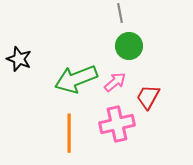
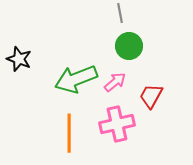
red trapezoid: moved 3 px right, 1 px up
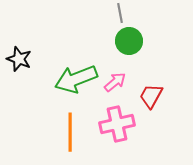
green circle: moved 5 px up
orange line: moved 1 px right, 1 px up
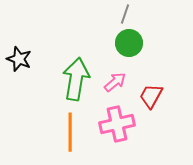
gray line: moved 5 px right, 1 px down; rotated 30 degrees clockwise
green circle: moved 2 px down
green arrow: rotated 120 degrees clockwise
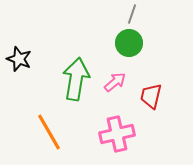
gray line: moved 7 px right
red trapezoid: rotated 16 degrees counterclockwise
pink cross: moved 10 px down
orange line: moved 21 px left; rotated 30 degrees counterclockwise
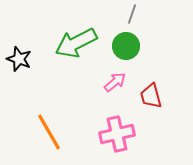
green circle: moved 3 px left, 3 px down
green arrow: moved 36 px up; rotated 126 degrees counterclockwise
red trapezoid: rotated 28 degrees counterclockwise
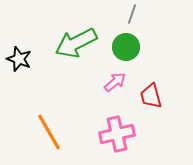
green circle: moved 1 px down
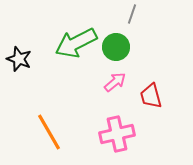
green circle: moved 10 px left
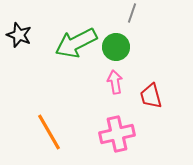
gray line: moved 1 px up
black star: moved 24 px up
pink arrow: rotated 60 degrees counterclockwise
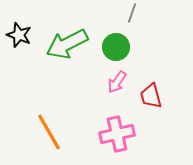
green arrow: moved 9 px left, 1 px down
pink arrow: moved 2 px right; rotated 135 degrees counterclockwise
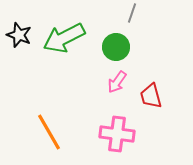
green arrow: moved 3 px left, 6 px up
pink cross: rotated 20 degrees clockwise
